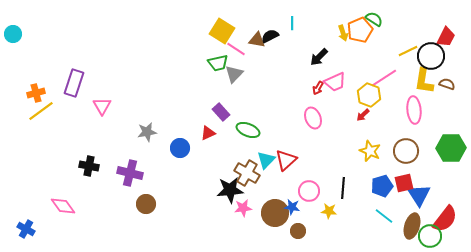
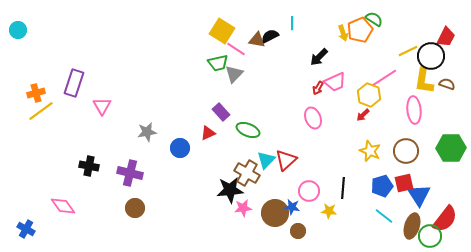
cyan circle at (13, 34): moved 5 px right, 4 px up
brown circle at (146, 204): moved 11 px left, 4 px down
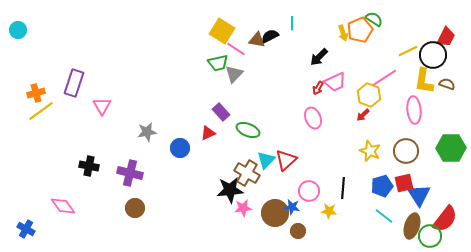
black circle at (431, 56): moved 2 px right, 1 px up
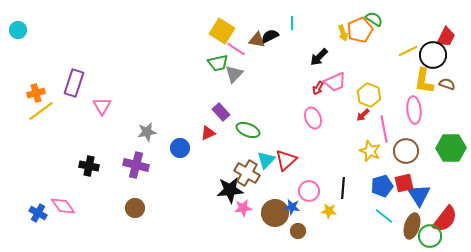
pink line at (384, 78): moved 51 px down; rotated 68 degrees counterclockwise
purple cross at (130, 173): moved 6 px right, 8 px up
blue cross at (26, 229): moved 12 px right, 16 px up
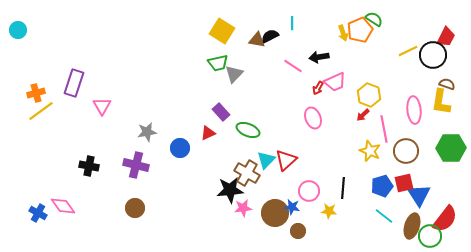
pink line at (236, 49): moved 57 px right, 17 px down
black arrow at (319, 57): rotated 36 degrees clockwise
yellow L-shape at (424, 81): moved 17 px right, 21 px down
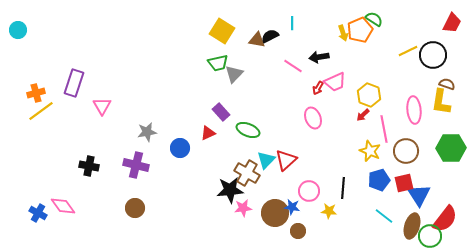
red trapezoid at (446, 37): moved 6 px right, 14 px up
blue pentagon at (382, 186): moved 3 px left, 6 px up
